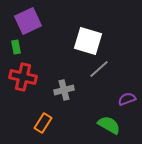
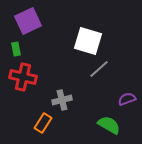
green rectangle: moved 2 px down
gray cross: moved 2 px left, 10 px down
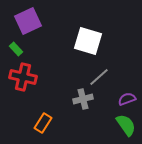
green rectangle: rotated 32 degrees counterclockwise
gray line: moved 8 px down
gray cross: moved 21 px right, 1 px up
green semicircle: moved 17 px right; rotated 25 degrees clockwise
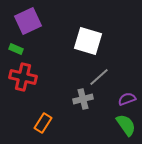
green rectangle: rotated 24 degrees counterclockwise
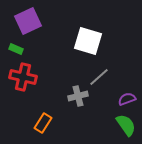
gray cross: moved 5 px left, 3 px up
